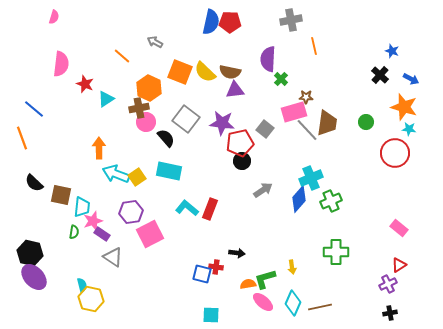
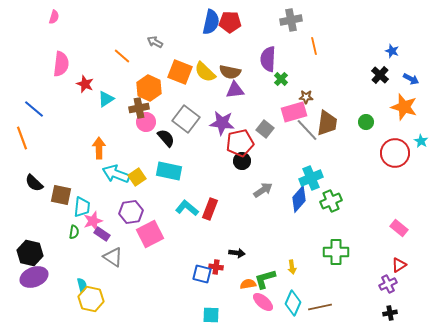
cyan star at (409, 129): moved 12 px right, 12 px down; rotated 24 degrees clockwise
purple ellipse at (34, 277): rotated 68 degrees counterclockwise
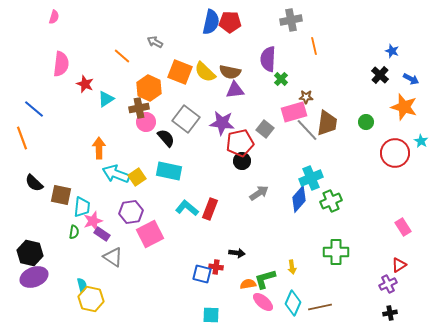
gray arrow at (263, 190): moved 4 px left, 3 px down
pink rectangle at (399, 228): moved 4 px right, 1 px up; rotated 18 degrees clockwise
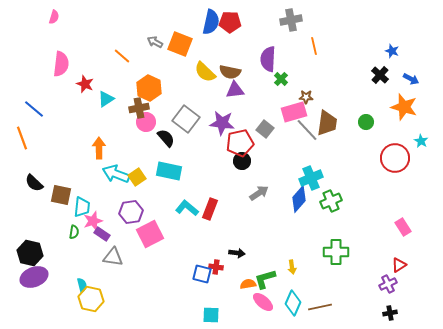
orange square at (180, 72): moved 28 px up
red circle at (395, 153): moved 5 px down
gray triangle at (113, 257): rotated 25 degrees counterclockwise
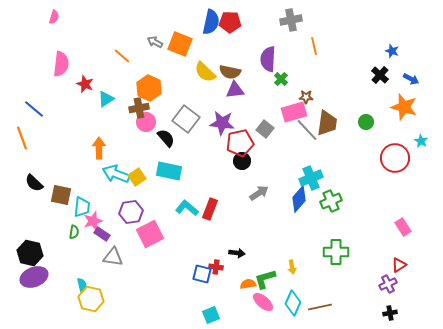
cyan square at (211, 315): rotated 24 degrees counterclockwise
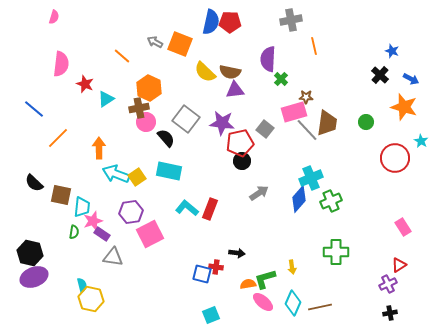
orange line at (22, 138): moved 36 px right; rotated 65 degrees clockwise
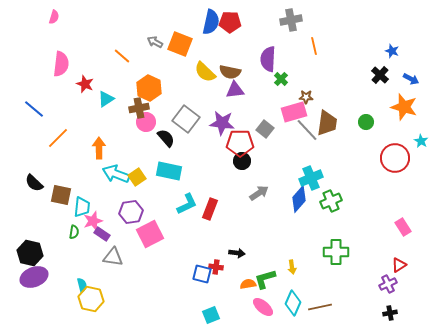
red pentagon at (240, 143): rotated 12 degrees clockwise
cyan L-shape at (187, 208): moved 4 px up; rotated 115 degrees clockwise
pink ellipse at (263, 302): moved 5 px down
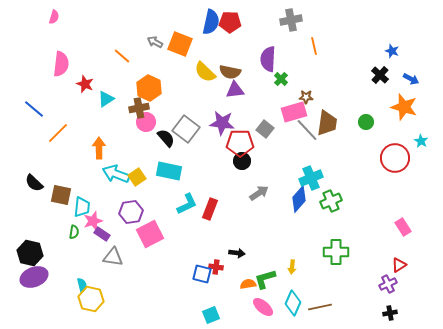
gray square at (186, 119): moved 10 px down
orange line at (58, 138): moved 5 px up
yellow arrow at (292, 267): rotated 16 degrees clockwise
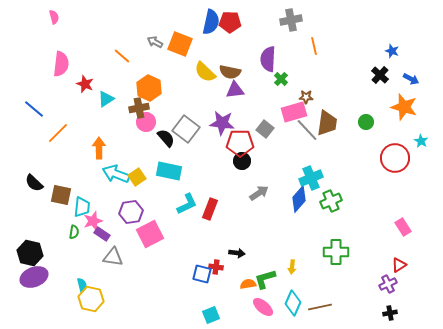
pink semicircle at (54, 17): rotated 32 degrees counterclockwise
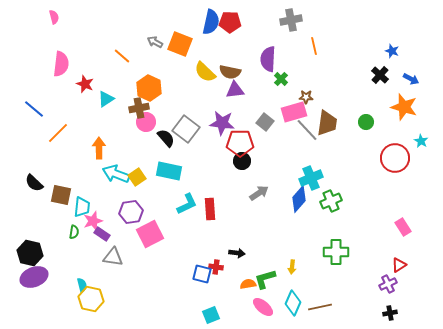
gray square at (265, 129): moved 7 px up
red rectangle at (210, 209): rotated 25 degrees counterclockwise
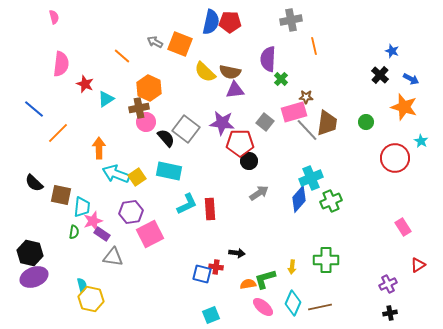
black circle at (242, 161): moved 7 px right
green cross at (336, 252): moved 10 px left, 8 px down
red triangle at (399, 265): moved 19 px right
